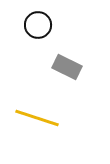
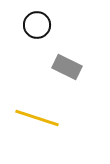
black circle: moved 1 px left
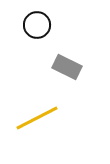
yellow line: rotated 45 degrees counterclockwise
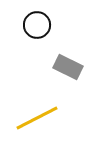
gray rectangle: moved 1 px right
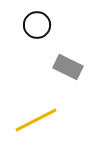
yellow line: moved 1 px left, 2 px down
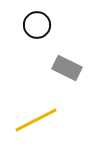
gray rectangle: moved 1 px left, 1 px down
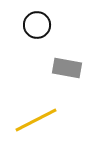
gray rectangle: rotated 16 degrees counterclockwise
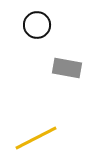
yellow line: moved 18 px down
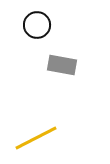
gray rectangle: moved 5 px left, 3 px up
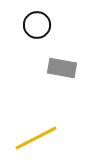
gray rectangle: moved 3 px down
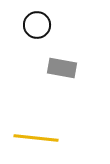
yellow line: rotated 33 degrees clockwise
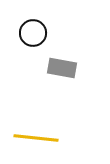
black circle: moved 4 px left, 8 px down
